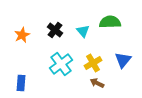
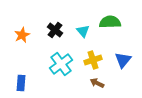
yellow cross: moved 3 px up; rotated 12 degrees clockwise
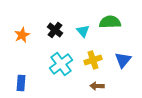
brown arrow: moved 3 px down; rotated 24 degrees counterclockwise
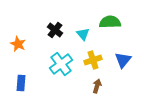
cyan triangle: moved 3 px down
orange star: moved 4 px left, 9 px down; rotated 21 degrees counterclockwise
brown arrow: rotated 104 degrees clockwise
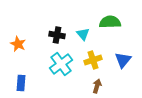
black cross: moved 2 px right, 5 px down; rotated 28 degrees counterclockwise
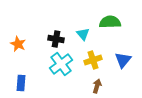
black cross: moved 1 px left, 4 px down
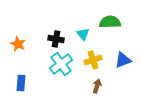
blue triangle: rotated 30 degrees clockwise
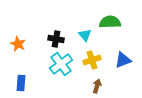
cyan triangle: moved 2 px right, 1 px down
yellow cross: moved 1 px left
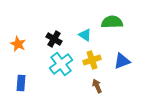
green semicircle: moved 2 px right
cyan triangle: rotated 16 degrees counterclockwise
black cross: moved 2 px left; rotated 21 degrees clockwise
blue triangle: moved 1 px left, 1 px down
brown arrow: rotated 40 degrees counterclockwise
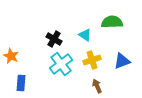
orange star: moved 7 px left, 12 px down
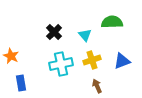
cyan triangle: rotated 16 degrees clockwise
black cross: moved 7 px up; rotated 14 degrees clockwise
cyan cross: rotated 25 degrees clockwise
blue rectangle: rotated 14 degrees counterclockwise
